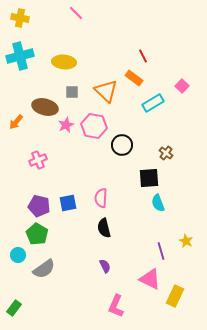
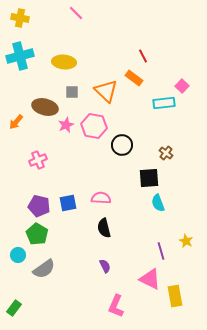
cyan rectangle: moved 11 px right; rotated 25 degrees clockwise
pink semicircle: rotated 90 degrees clockwise
yellow rectangle: rotated 35 degrees counterclockwise
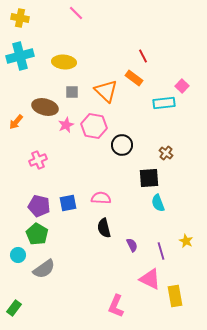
purple semicircle: moved 27 px right, 21 px up
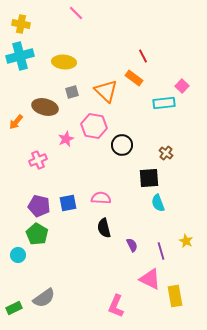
yellow cross: moved 1 px right, 6 px down
gray square: rotated 16 degrees counterclockwise
pink star: moved 14 px down
gray semicircle: moved 29 px down
green rectangle: rotated 28 degrees clockwise
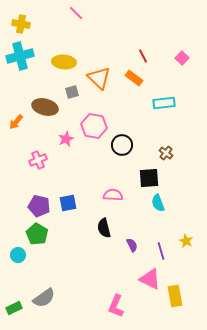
pink square: moved 28 px up
orange triangle: moved 7 px left, 13 px up
pink semicircle: moved 12 px right, 3 px up
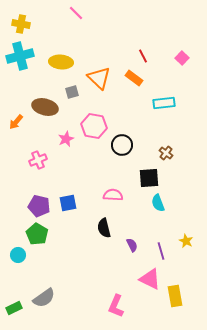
yellow ellipse: moved 3 px left
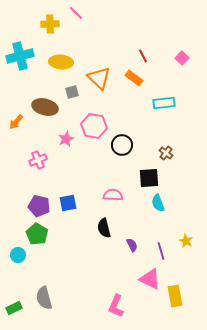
yellow cross: moved 29 px right; rotated 12 degrees counterclockwise
gray semicircle: rotated 110 degrees clockwise
